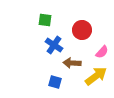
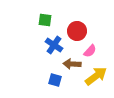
red circle: moved 5 px left, 1 px down
pink semicircle: moved 12 px left, 1 px up
brown arrow: moved 1 px down
blue square: moved 2 px up
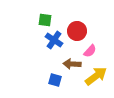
blue cross: moved 5 px up
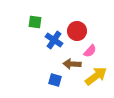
green square: moved 10 px left, 2 px down
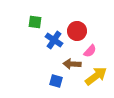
blue square: moved 1 px right, 1 px down
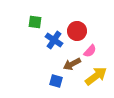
brown arrow: rotated 30 degrees counterclockwise
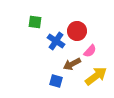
blue cross: moved 2 px right, 1 px down
